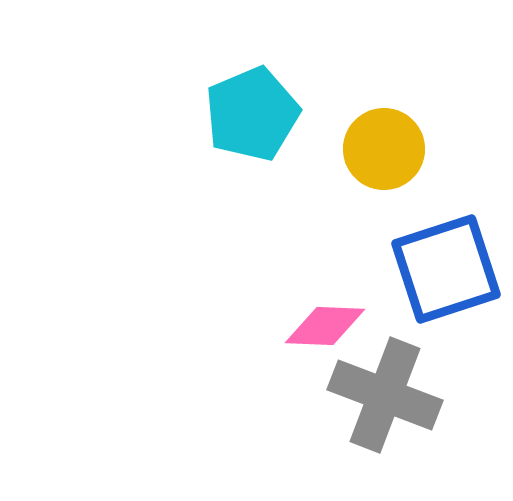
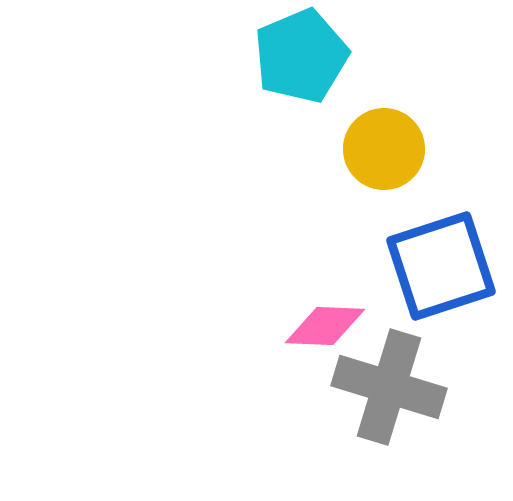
cyan pentagon: moved 49 px right, 58 px up
blue square: moved 5 px left, 3 px up
gray cross: moved 4 px right, 8 px up; rotated 4 degrees counterclockwise
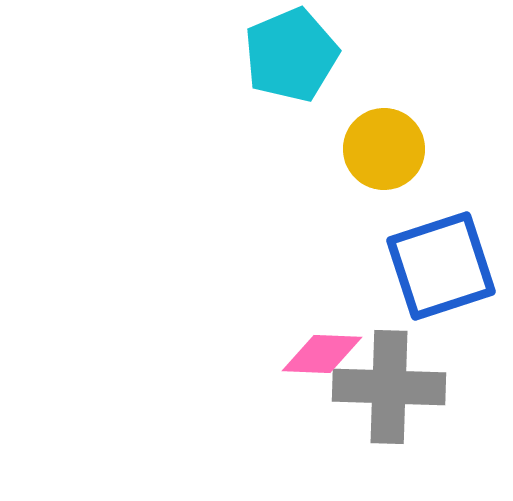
cyan pentagon: moved 10 px left, 1 px up
pink diamond: moved 3 px left, 28 px down
gray cross: rotated 15 degrees counterclockwise
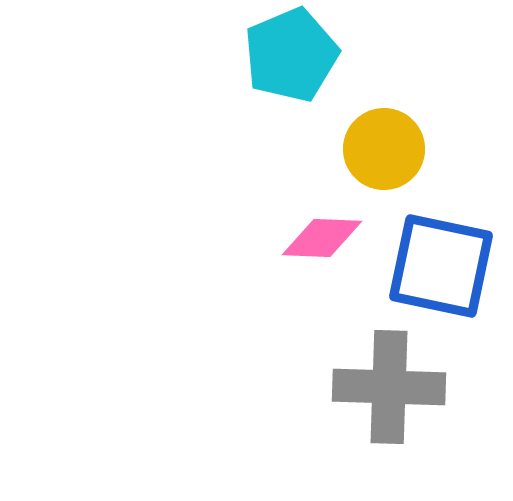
blue square: rotated 30 degrees clockwise
pink diamond: moved 116 px up
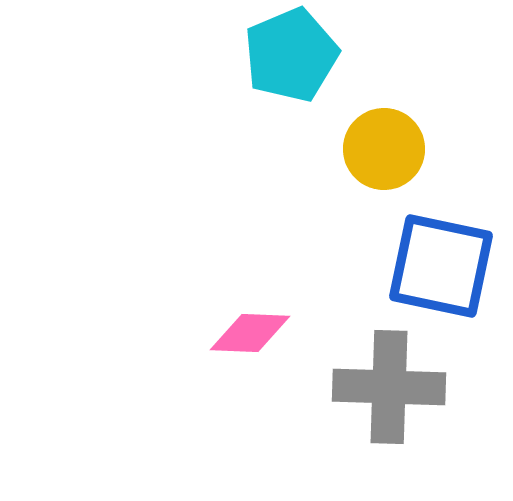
pink diamond: moved 72 px left, 95 px down
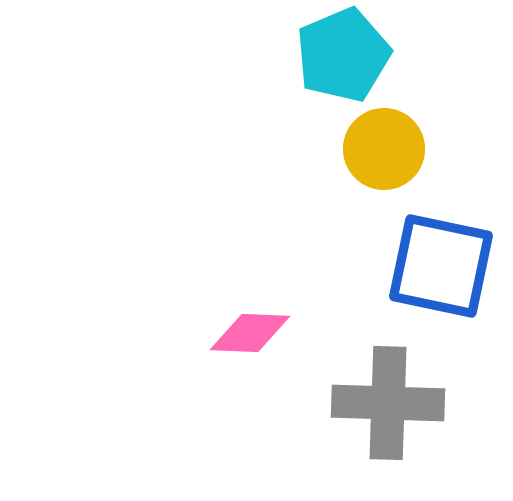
cyan pentagon: moved 52 px right
gray cross: moved 1 px left, 16 px down
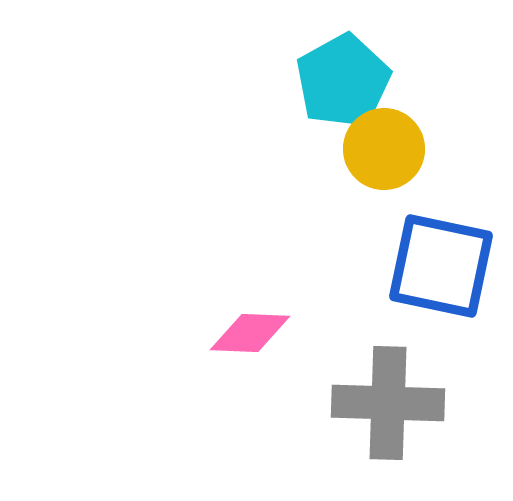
cyan pentagon: moved 26 px down; rotated 6 degrees counterclockwise
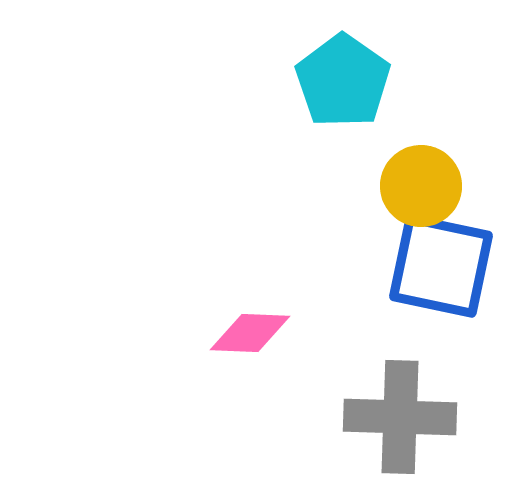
cyan pentagon: rotated 8 degrees counterclockwise
yellow circle: moved 37 px right, 37 px down
gray cross: moved 12 px right, 14 px down
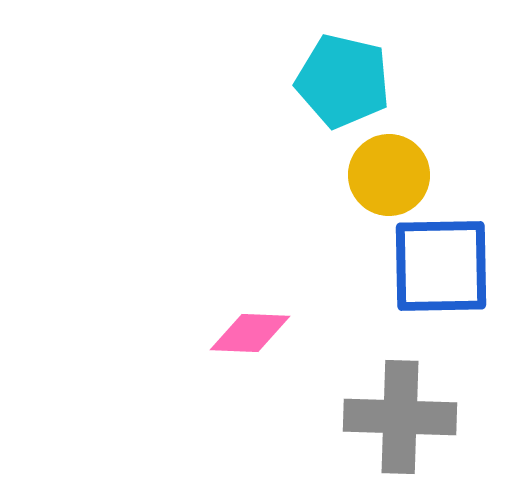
cyan pentagon: rotated 22 degrees counterclockwise
yellow circle: moved 32 px left, 11 px up
blue square: rotated 13 degrees counterclockwise
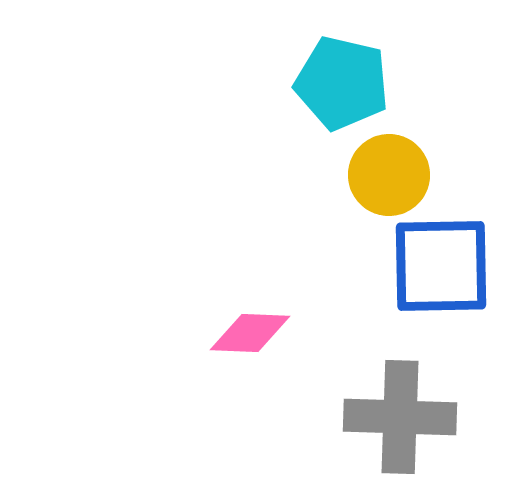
cyan pentagon: moved 1 px left, 2 px down
